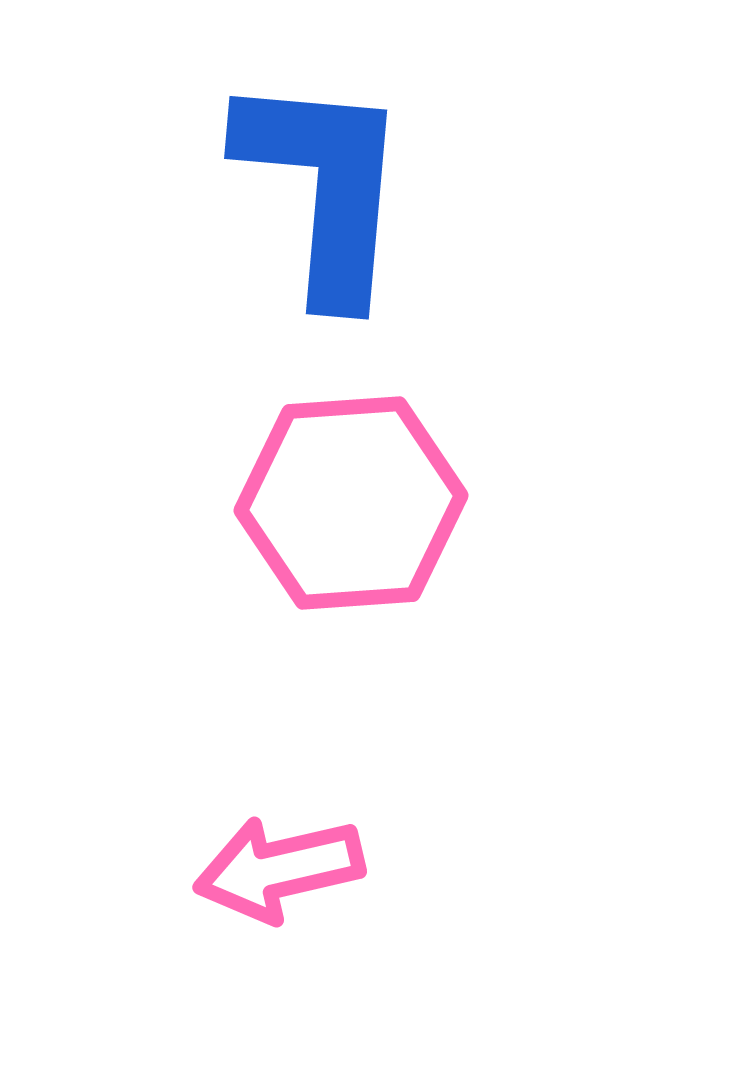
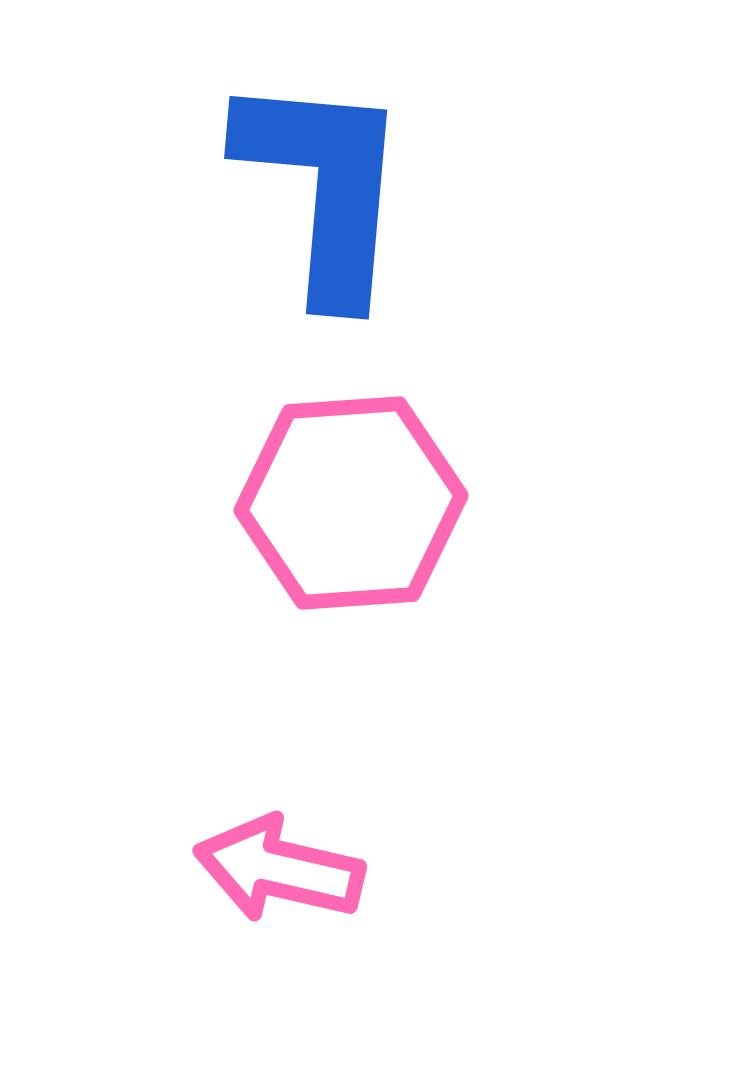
pink arrow: rotated 26 degrees clockwise
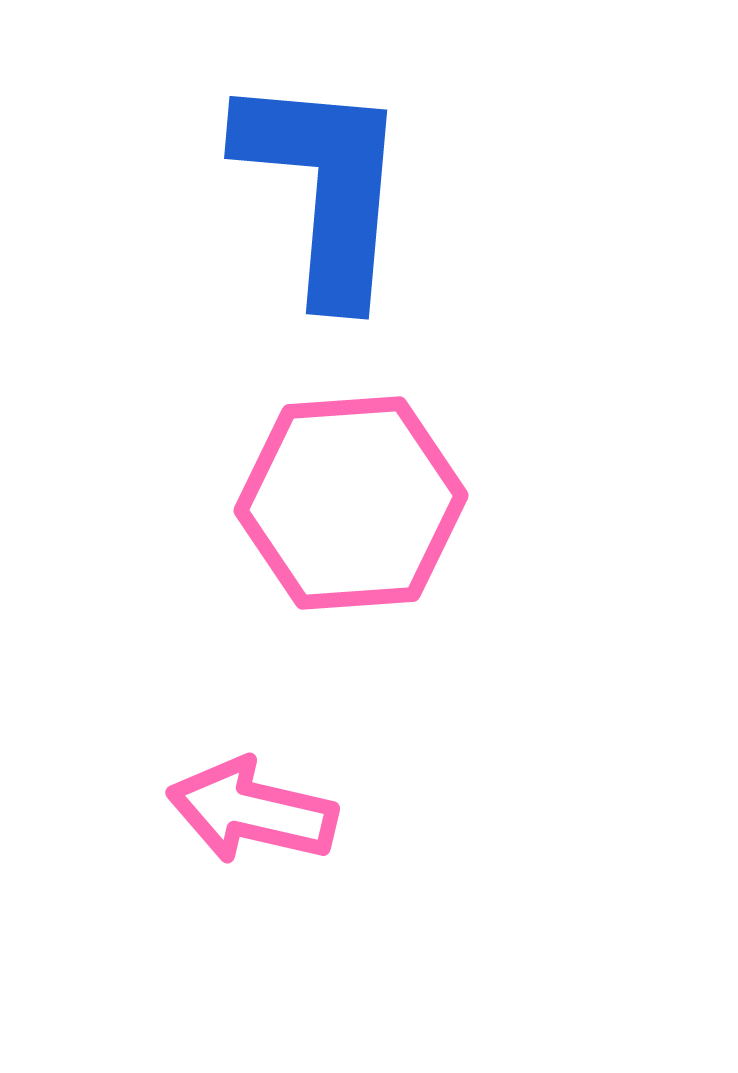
pink arrow: moved 27 px left, 58 px up
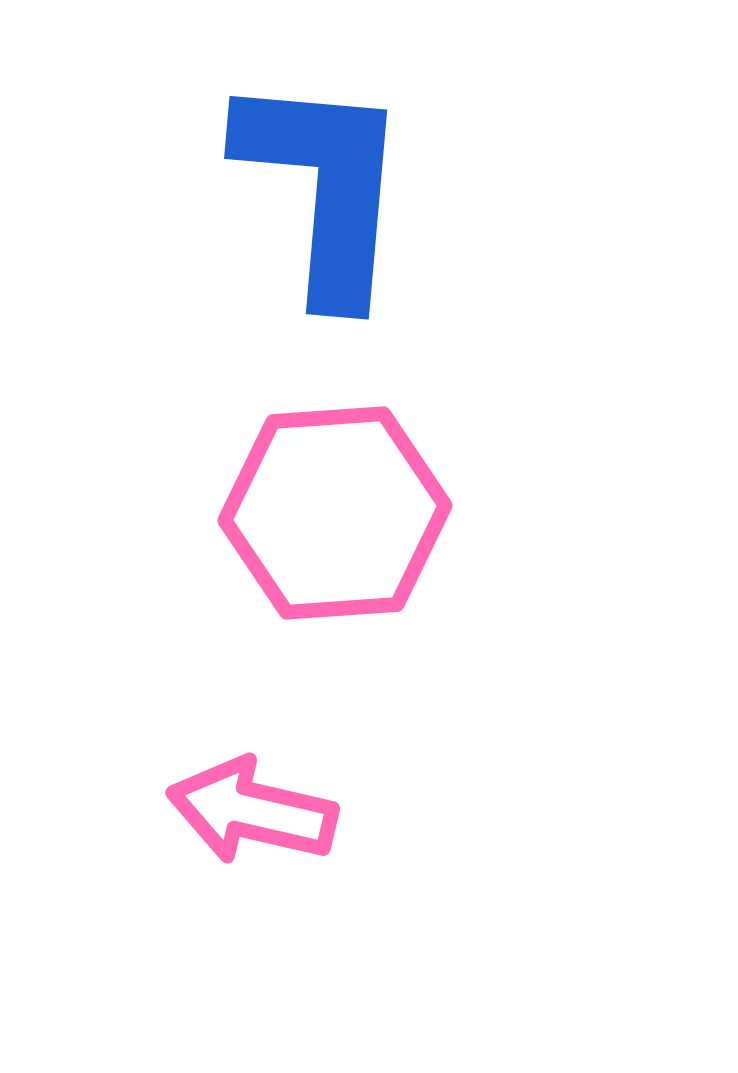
pink hexagon: moved 16 px left, 10 px down
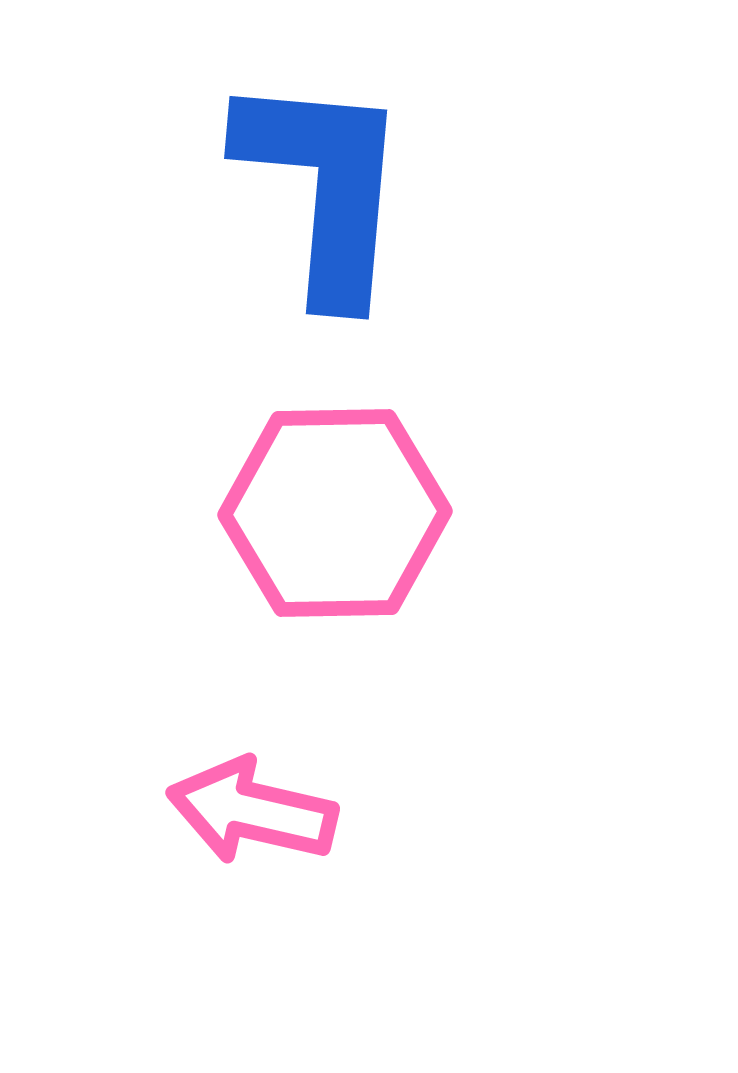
pink hexagon: rotated 3 degrees clockwise
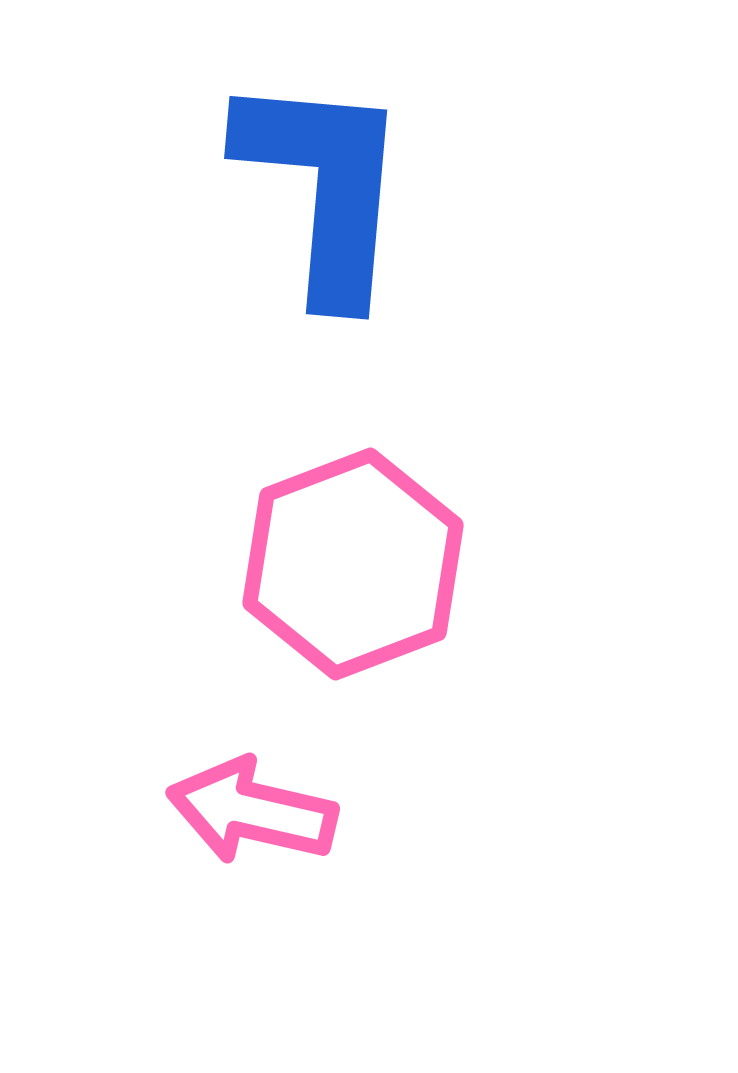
pink hexagon: moved 18 px right, 51 px down; rotated 20 degrees counterclockwise
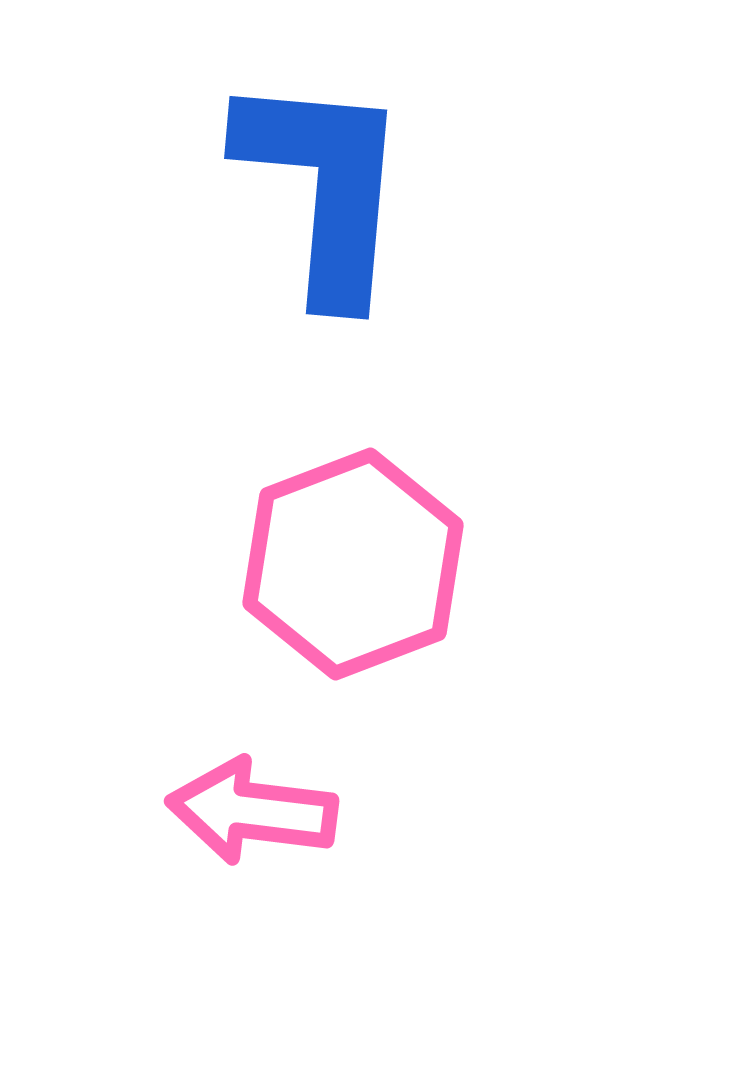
pink arrow: rotated 6 degrees counterclockwise
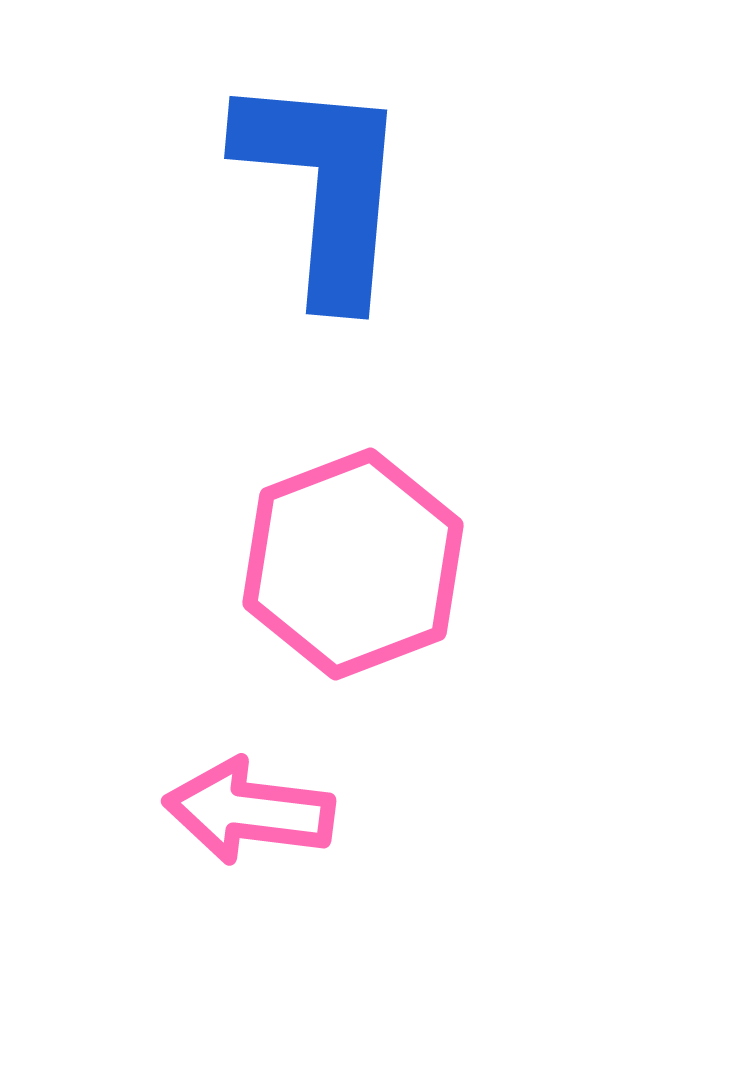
pink arrow: moved 3 px left
